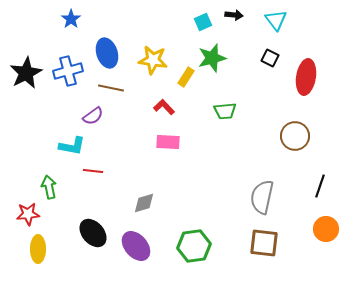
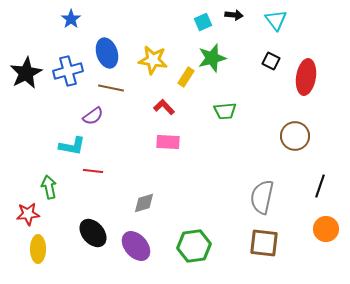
black square: moved 1 px right, 3 px down
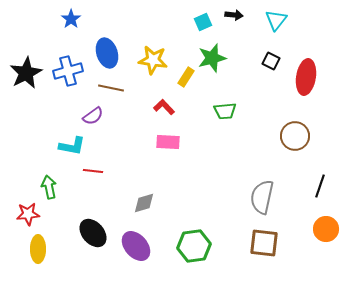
cyan triangle: rotated 15 degrees clockwise
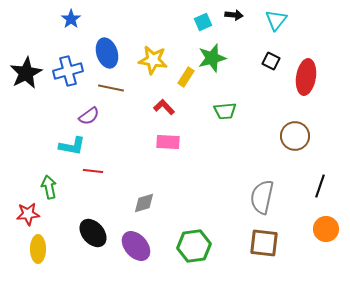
purple semicircle: moved 4 px left
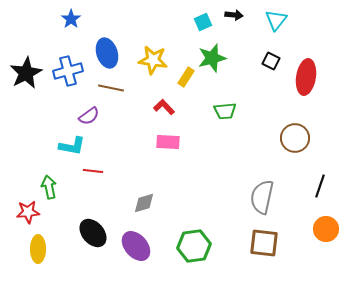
brown circle: moved 2 px down
red star: moved 2 px up
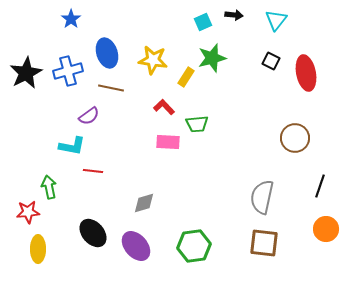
red ellipse: moved 4 px up; rotated 20 degrees counterclockwise
green trapezoid: moved 28 px left, 13 px down
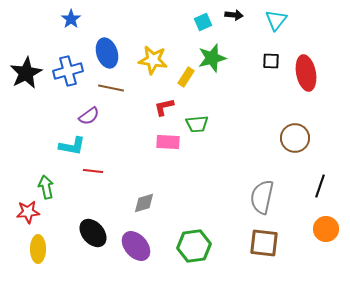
black square: rotated 24 degrees counterclockwise
red L-shape: rotated 60 degrees counterclockwise
green arrow: moved 3 px left
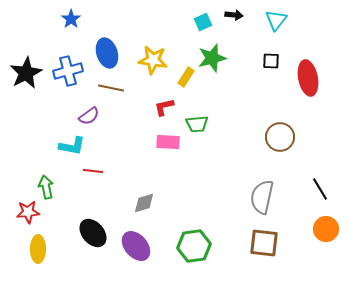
red ellipse: moved 2 px right, 5 px down
brown circle: moved 15 px left, 1 px up
black line: moved 3 px down; rotated 50 degrees counterclockwise
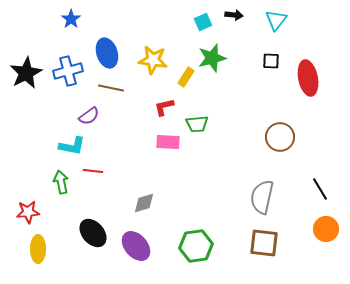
green arrow: moved 15 px right, 5 px up
green hexagon: moved 2 px right
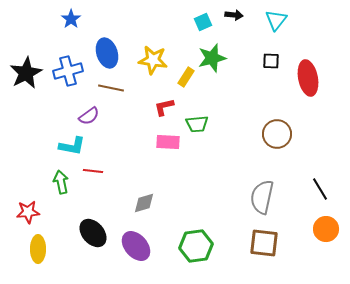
brown circle: moved 3 px left, 3 px up
